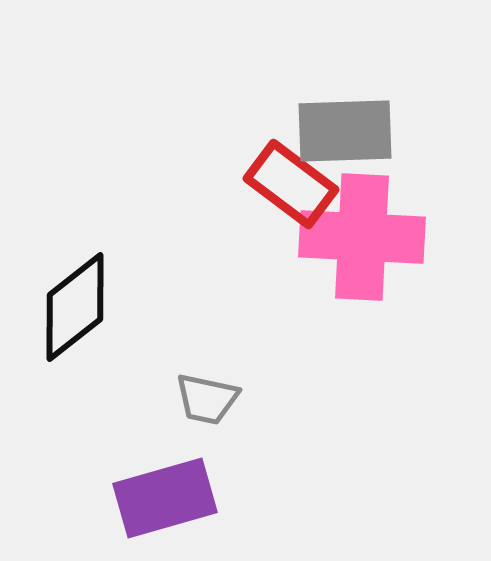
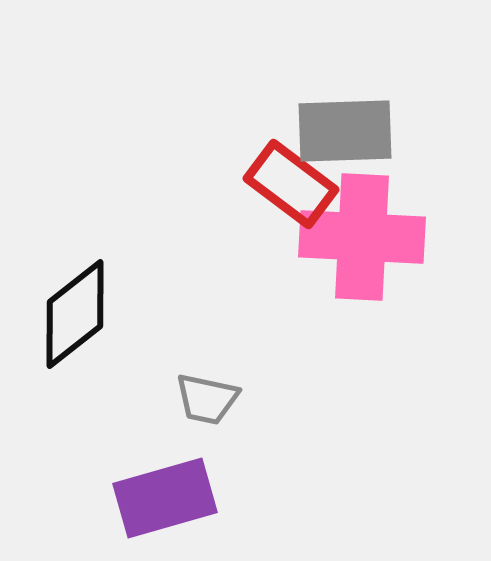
black diamond: moved 7 px down
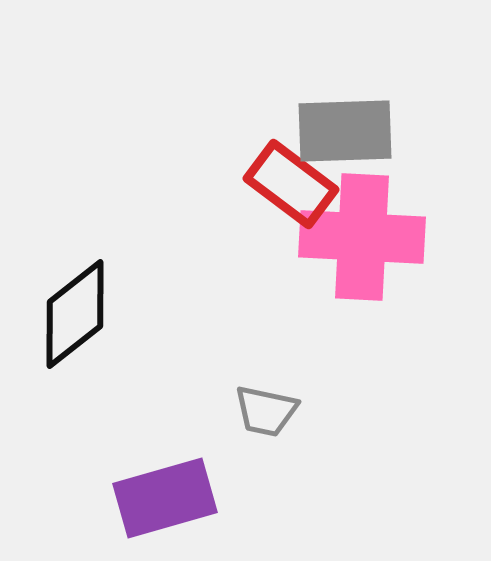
gray trapezoid: moved 59 px right, 12 px down
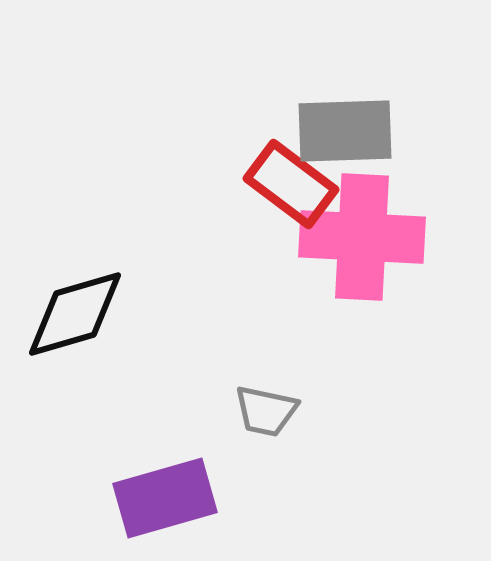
black diamond: rotated 22 degrees clockwise
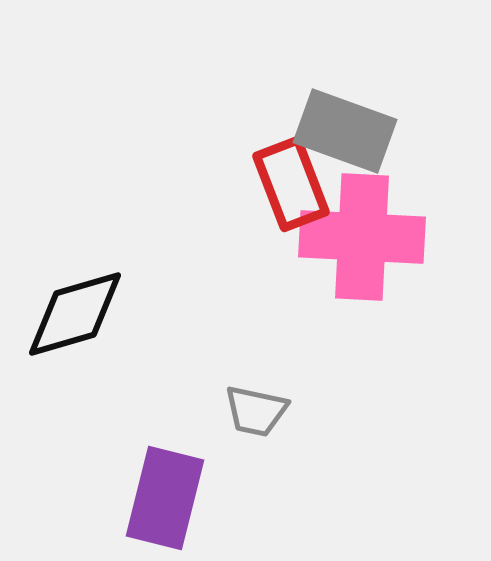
gray rectangle: rotated 22 degrees clockwise
red rectangle: rotated 32 degrees clockwise
gray trapezoid: moved 10 px left
purple rectangle: rotated 60 degrees counterclockwise
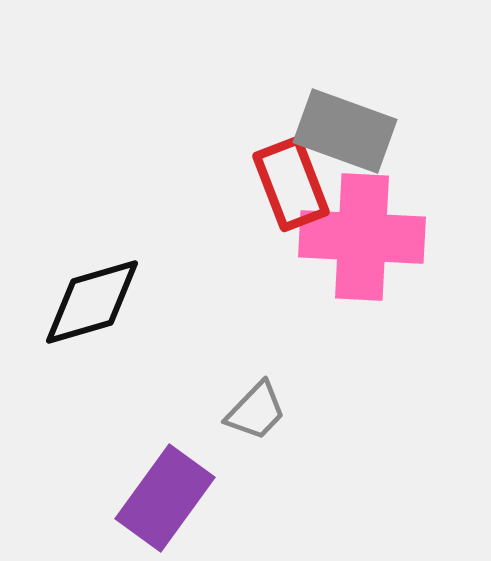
black diamond: moved 17 px right, 12 px up
gray trapezoid: rotated 58 degrees counterclockwise
purple rectangle: rotated 22 degrees clockwise
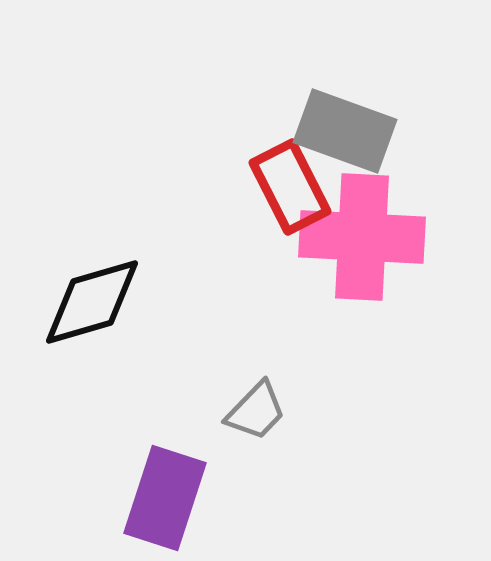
red rectangle: moved 1 px left, 3 px down; rotated 6 degrees counterclockwise
purple rectangle: rotated 18 degrees counterclockwise
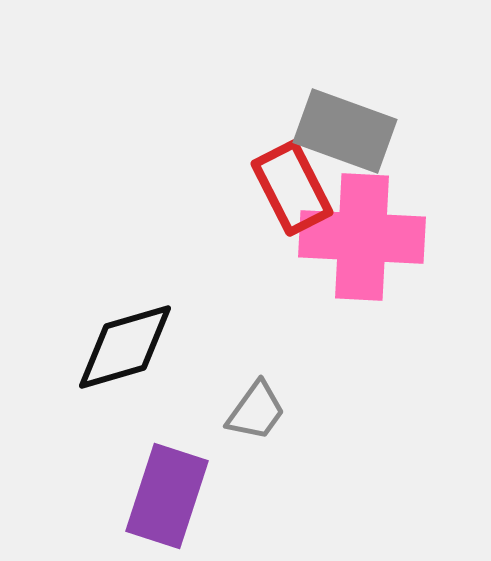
red rectangle: moved 2 px right, 1 px down
black diamond: moved 33 px right, 45 px down
gray trapezoid: rotated 8 degrees counterclockwise
purple rectangle: moved 2 px right, 2 px up
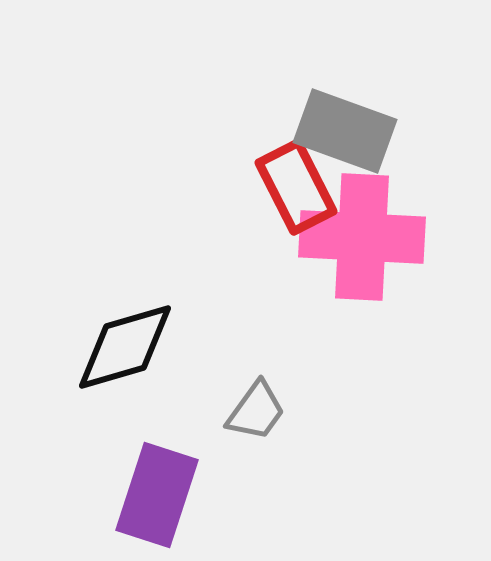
red rectangle: moved 4 px right, 1 px up
purple rectangle: moved 10 px left, 1 px up
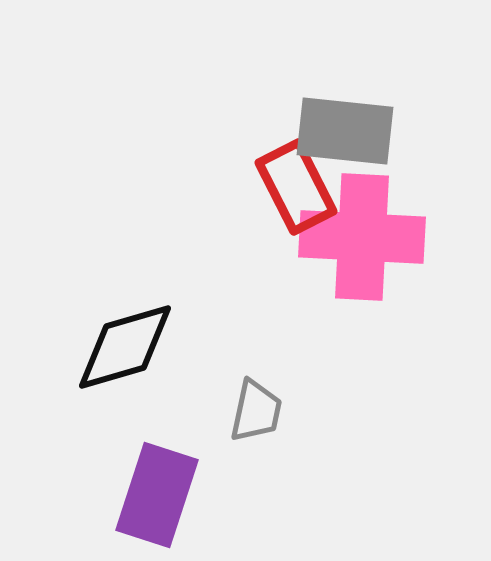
gray rectangle: rotated 14 degrees counterclockwise
gray trapezoid: rotated 24 degrees counterclockwise
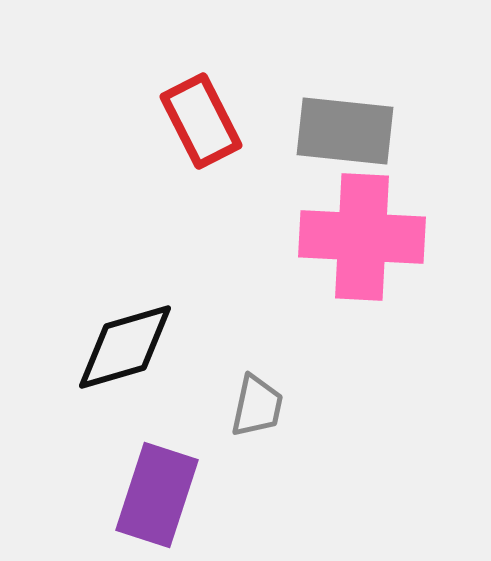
red rectangle: moved 95 px left, 66 px up
gray trapezoid: moved 1 px right, 5 px up
